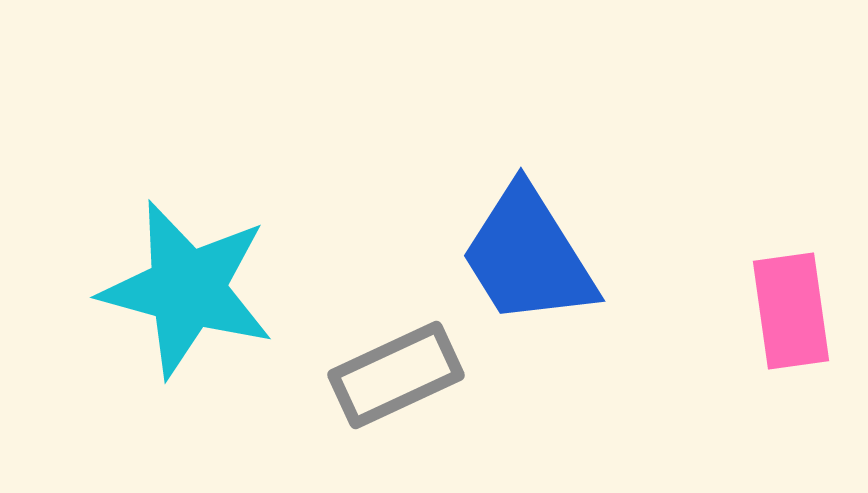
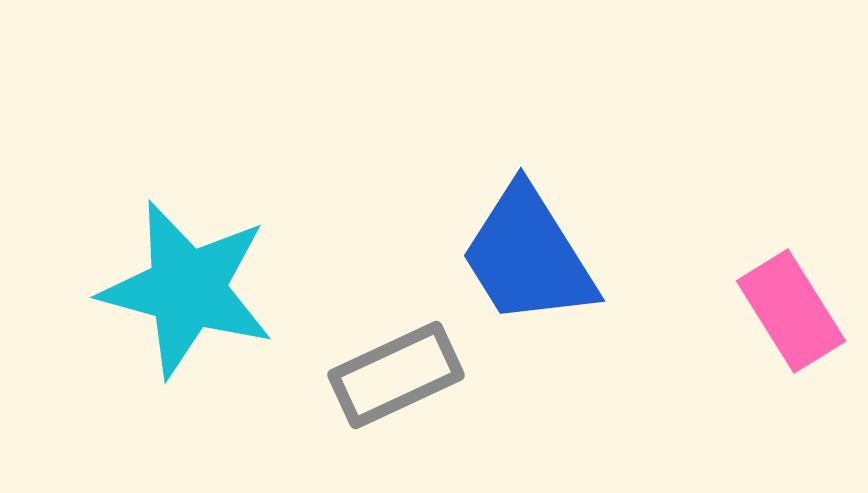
pink rectangle: rotated 24 degrees counterclockwise
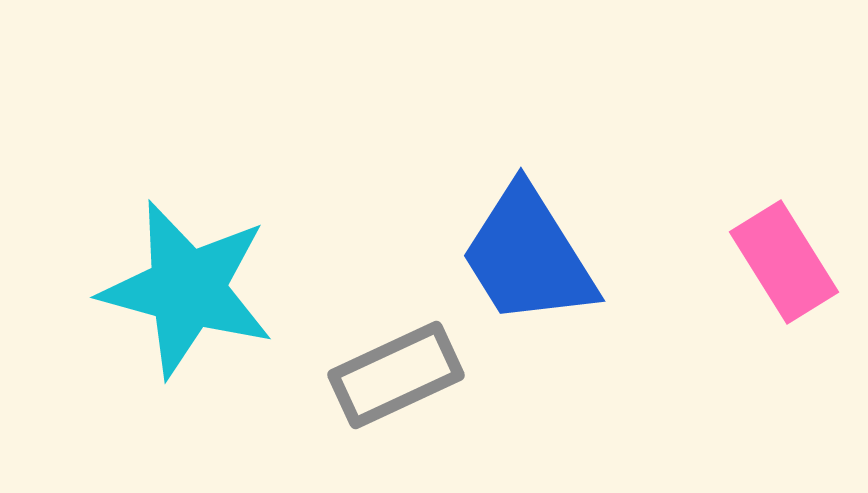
pink rectangle: moved 7 px left, 49 px up
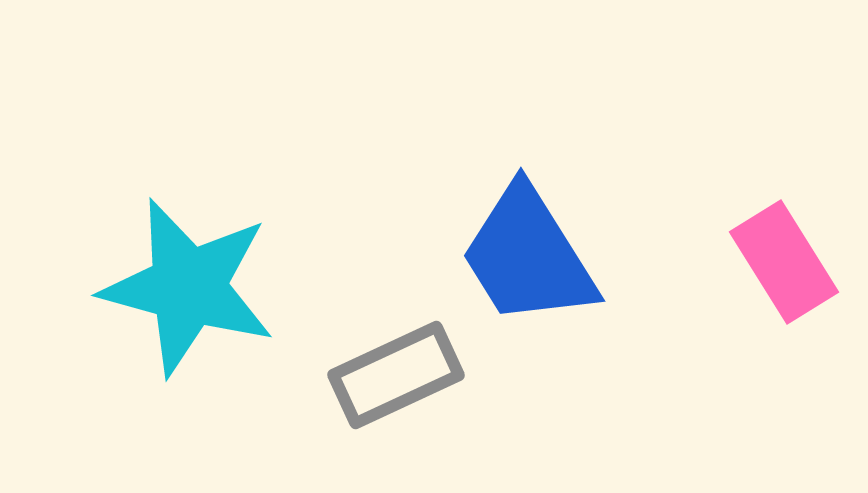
cyan star: moved 1 px right, 2 px up
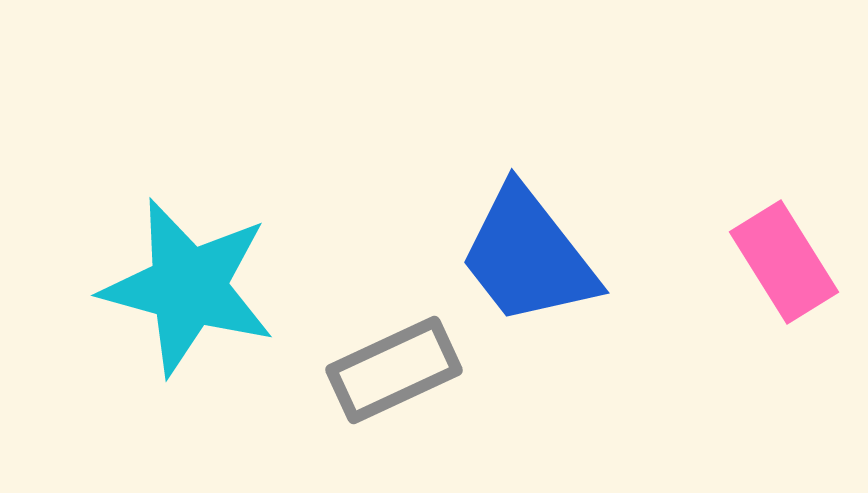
blue trapezoid: rotated 6 degrees counterclockwise
gray rectangle: moved 2 px left, 5 px up
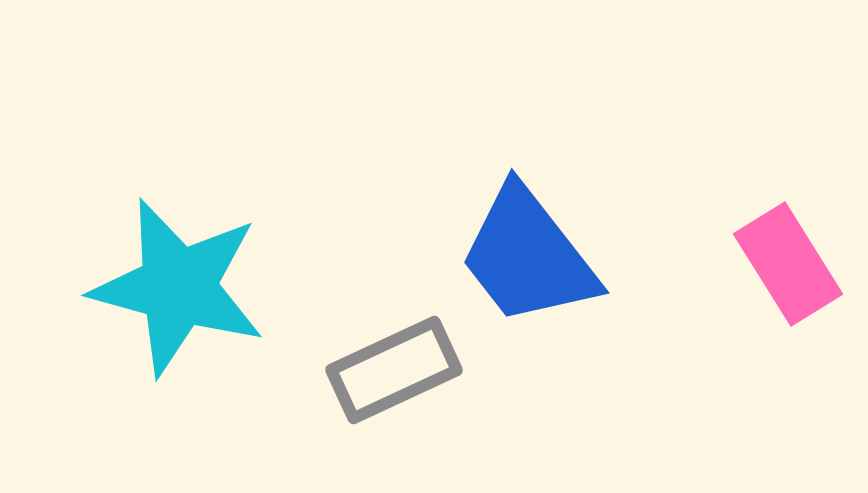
pink rectangle: moved 4 px right, 2 px down
cyan star: moved 10 px left
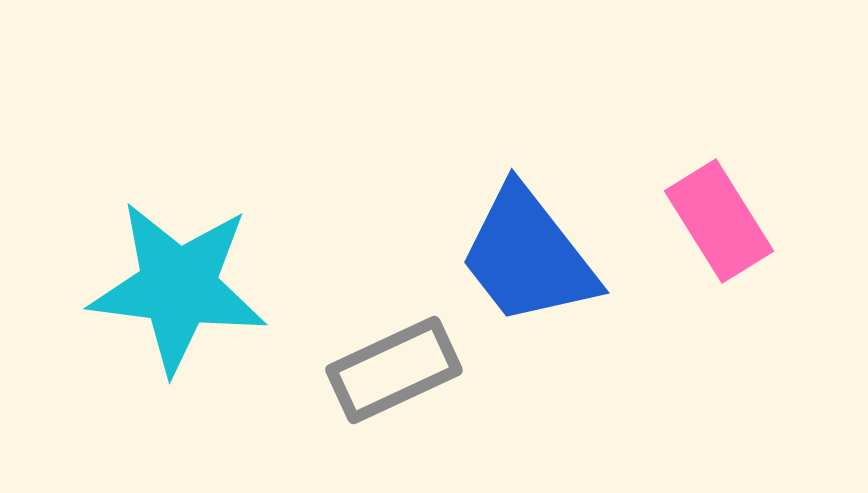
pink rectangle: moved 69 px left, 43 px up
cyan star: rotated 8 degrees counterclockwise
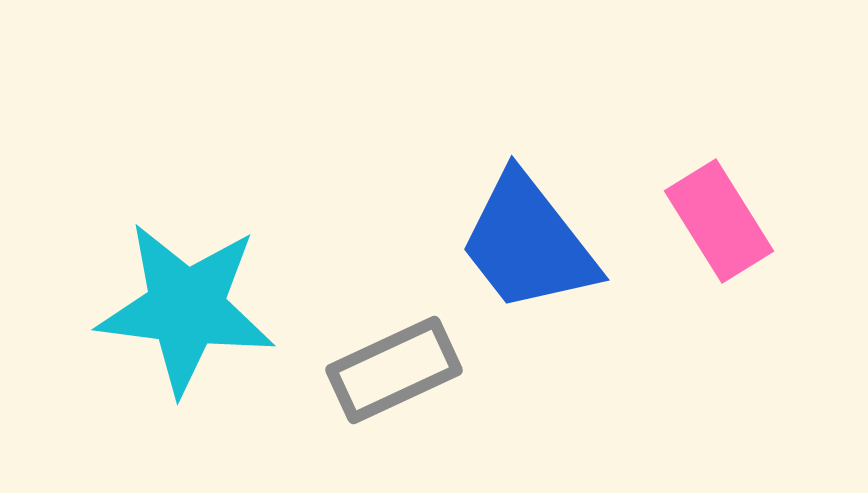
blue trapezoid: moved 13 px up
cyan star: moved 8 px right, 21 px down
